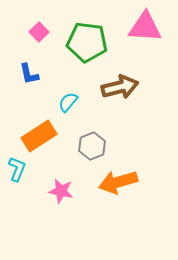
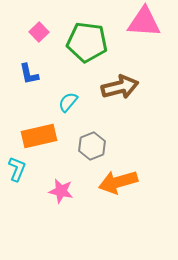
pink triangle: moved 1 px left, 5 px up
orange rectangle: rotated 20 degrees clockwise
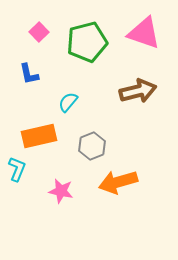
pink triangle: moved 11 px down; rotated 15 degrees clockwise
green pentagon: rotated 21 degrees counterclockwise
brown arrow: moved 18 px right, 4 px down
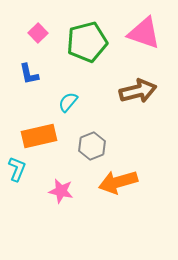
pink square: moved 1 px left, 1 px down
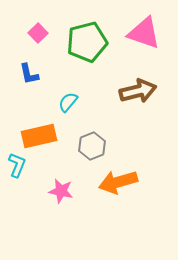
cyan L-shape: moved 4 px up
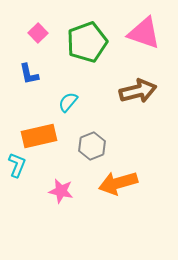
green pentagon: rotated 6 degrees counterclockwise
orange arrow: moved 1 px down
